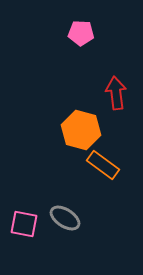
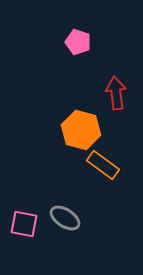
pink pentagon: moved 3 px left, 9 px down; rotated 15 degrees clockwise
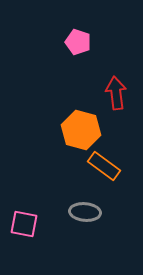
orange rectangle: moved 1 px right, 1 px down
gray ellipse: moved 20 px right, 6 px up; rotated 28 degrees counterclockwise
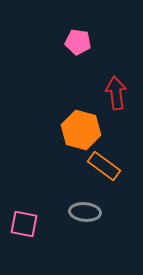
pink pentagon: rotated 10 degrees counterclockwise
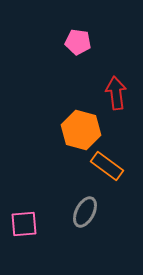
orange rectangle: moved 3 px right
gray ellipse: rotated 68 degrees counterclockwise
pink square: rotated 16 degrees counterclockwise
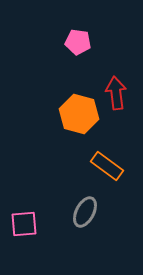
orange hexagon: moved 2 px left, 16 px up
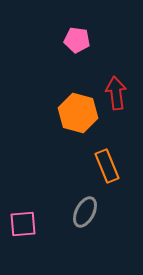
pink pentagon: moved 1 px left, 2 px up
orange hexagon: moved 1 px left, 1 px up
orange rectangle: rotated 32 degrees clockwise
pink square: moved 1 px left
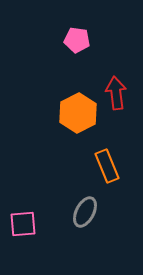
orange hexagon: rotated 18 degrees clockwise
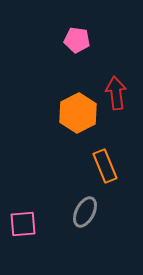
orange rectangle: moved 2 px left
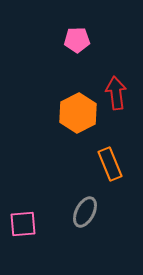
pink pentagon: rotated 10 degrees counterclockwise
orange rectangle: moved 5 px right, 2 px up
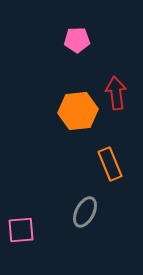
orange hexagon: moved 2 px up; rotated 21 degrees clockwise
pink square: moved 2 px left, 6 px down
